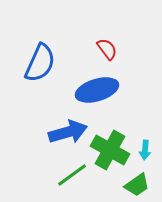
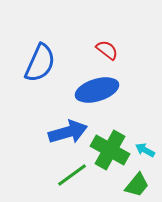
red semicircle: moved 1 px down; rotated 15 degrees counterclockwise
cyan arrow: rotated 114 degrees clockwise
green trapezoid: rotated 16 degrees counterclockwise
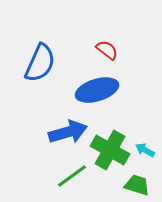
green line: moved 1 px down
green trapezoid: rotated 112 degrees counterclockwise
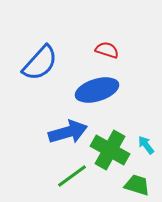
red semicircle: rotated 20 degrees counterclockwise
blue semicircle: rotated 18 degrees clockwise
cyan arrow: moved 1 px right, 5 px up; rotated 24 degrees clockwise
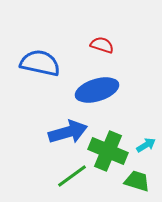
red semicircle: moved 5 px left, 5 px up
blue semicircle: rotated 120 degrees counterclockwise
cyan arrow: rotated 96 degrees clockwise
green cross: moved 2 px left, 1 px down; rotated 6 degrees counterclockwise
green trapezoid: moved 4 px up
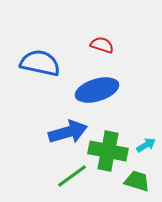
green cross: rotated 12 degrees counterclockwise
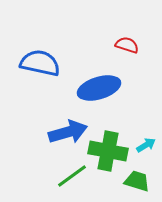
red semicircle: moved 25 px right
blue ellipse: moved 2 px right, 2 px up
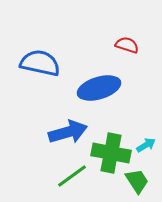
green cross: moved 3 px right, 2 px down
green trapezoid: rotated 40 degrees clockwise
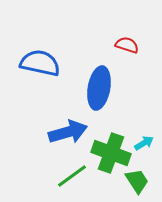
blue ellipse: rotated 63 degrees counterclockwise
cyan arrow: moved 2 px left, 2 px up
green cross: rotated 9 degrees clockwise
